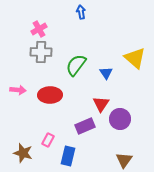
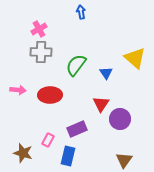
purple rectangle: moved 8 px left, 3 px down
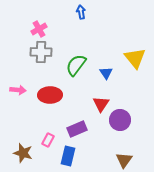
yellow triangle: rotated 10 degrees clockwise
purple circle: moved 1 px down
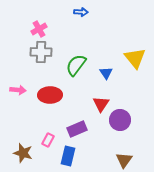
blue arrow: rotated 104 degrees clockwise
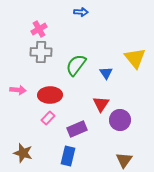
pink rectangle: moved 22 px up; rotated 16 degrees clockwise
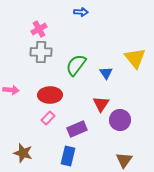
pink arrow: moved 7 px left
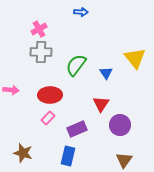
purple circle: moved 5 px down
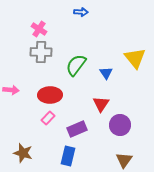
pink cross: rotated 28 degrees counterclockwise
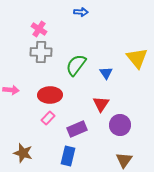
yellow triangle: moved 2 px right
